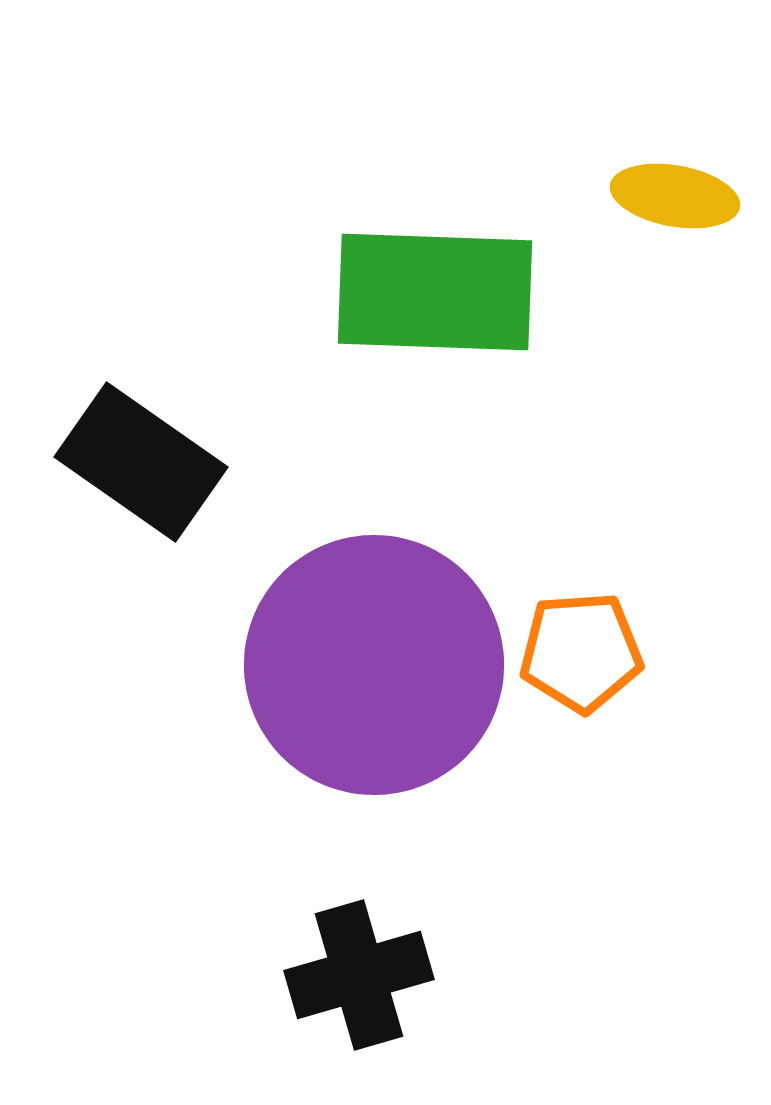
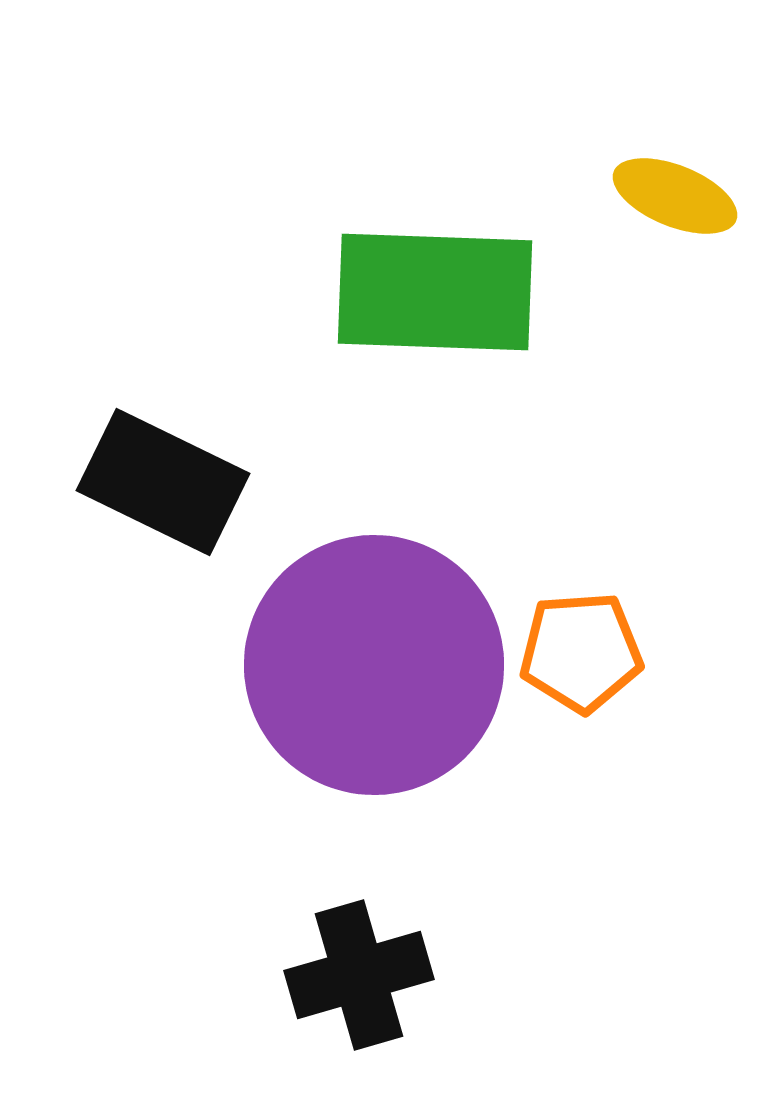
yellow ellipse: rotated 12 degrees clockwise
black rectangle: moved 22 px right, 20 px down; rotated 9 degrees counterclockwise
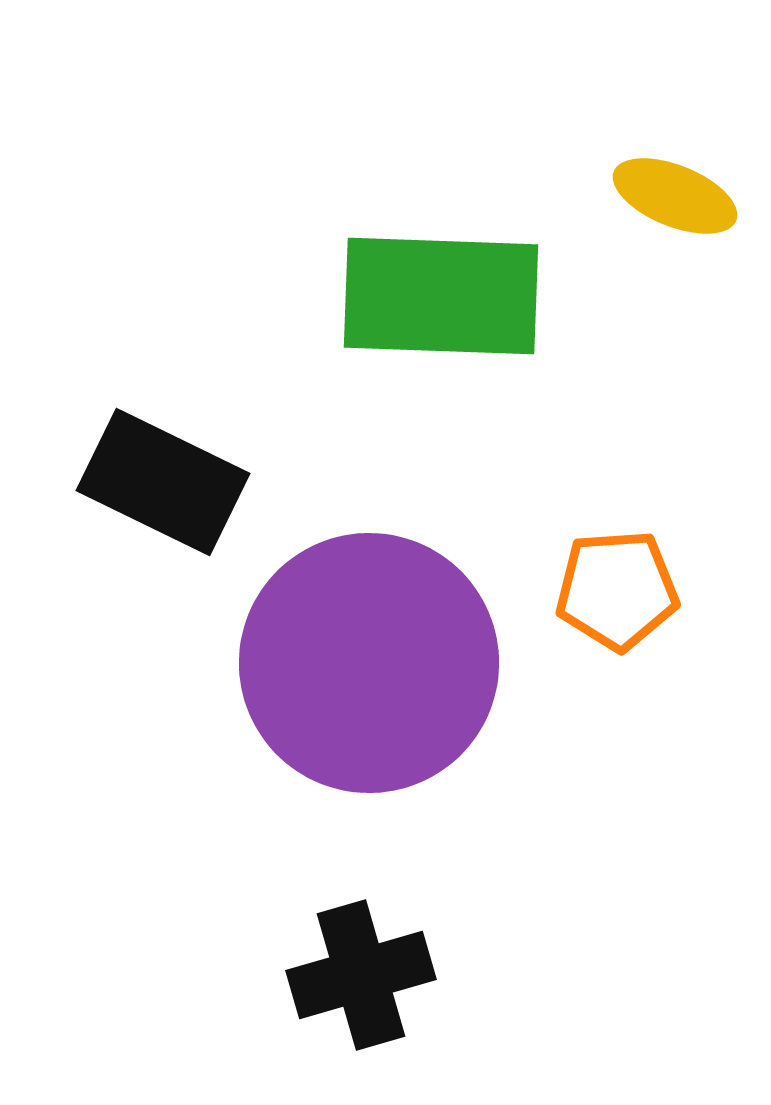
green rectangle: moved 6 px right, 4 px down
orange pentagon: moved 36 px right, 62 px up
purple circle: moved 5 px left, 2 px up
black cross: moved 2 px right
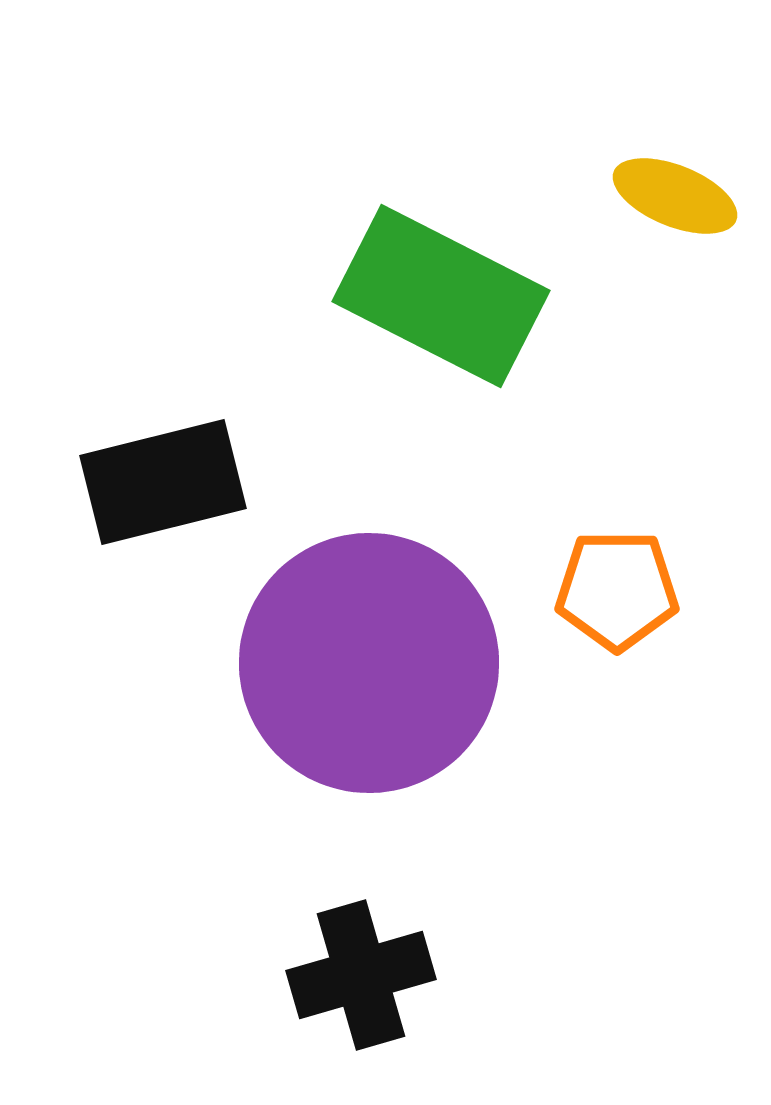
green rectangle: rotated 25 degrees clockwise
black rectangle: rotated 40 degrees counterclockwise
orange pentagon: rotated 4 degrees clockwise
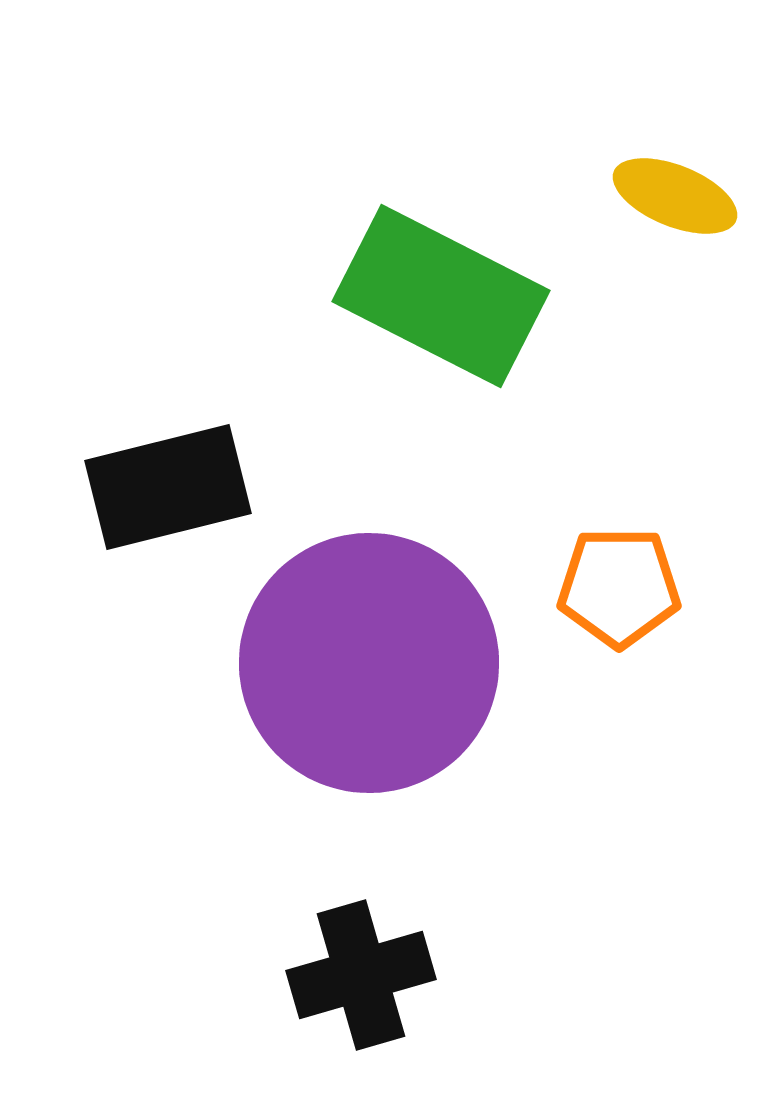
black rectangle: moved 5 px right, 5 px down
orange pentagon: moved 2 px right, 3 px up
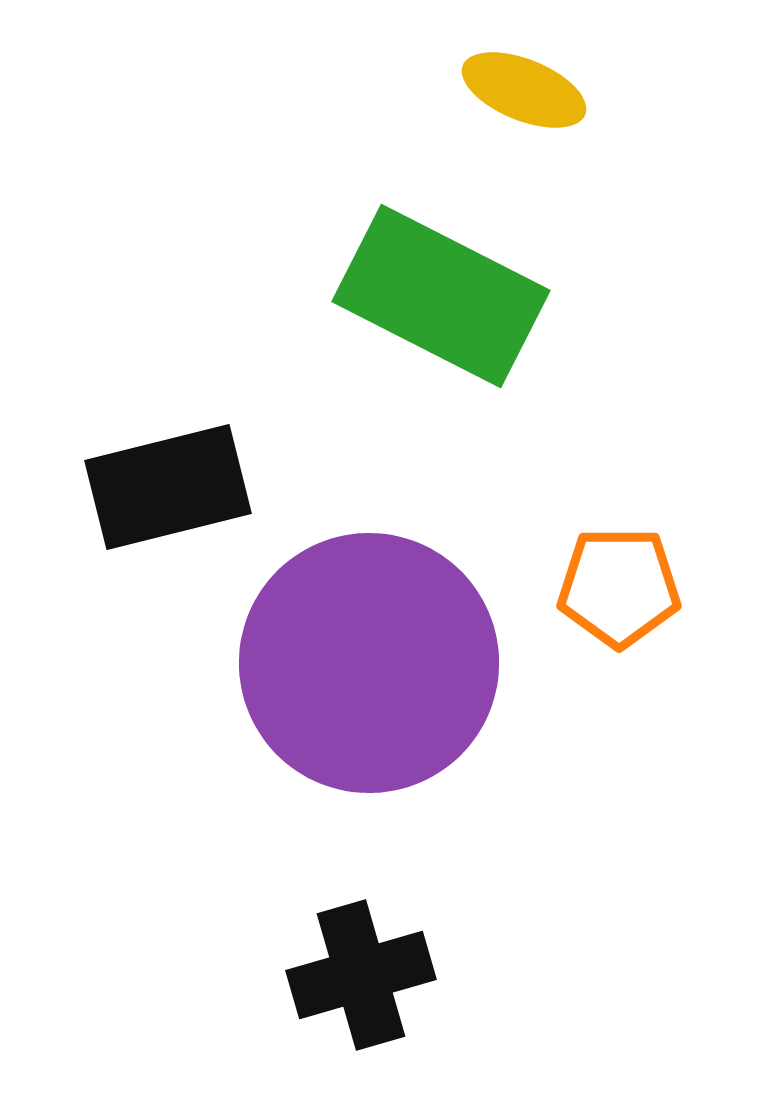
yellow ellipse: moved 151 px left, 106 px up
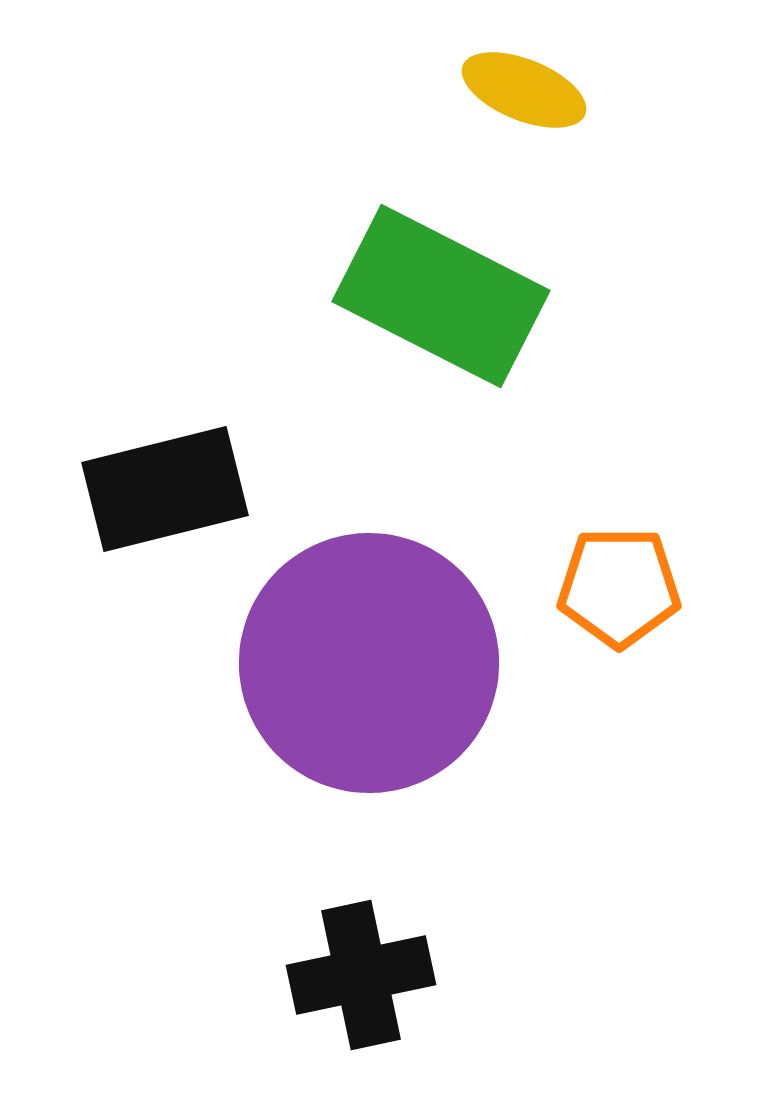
black rectangle: moved 3 px left, 2 px down
black cross: rotated 4 degrees clockwise
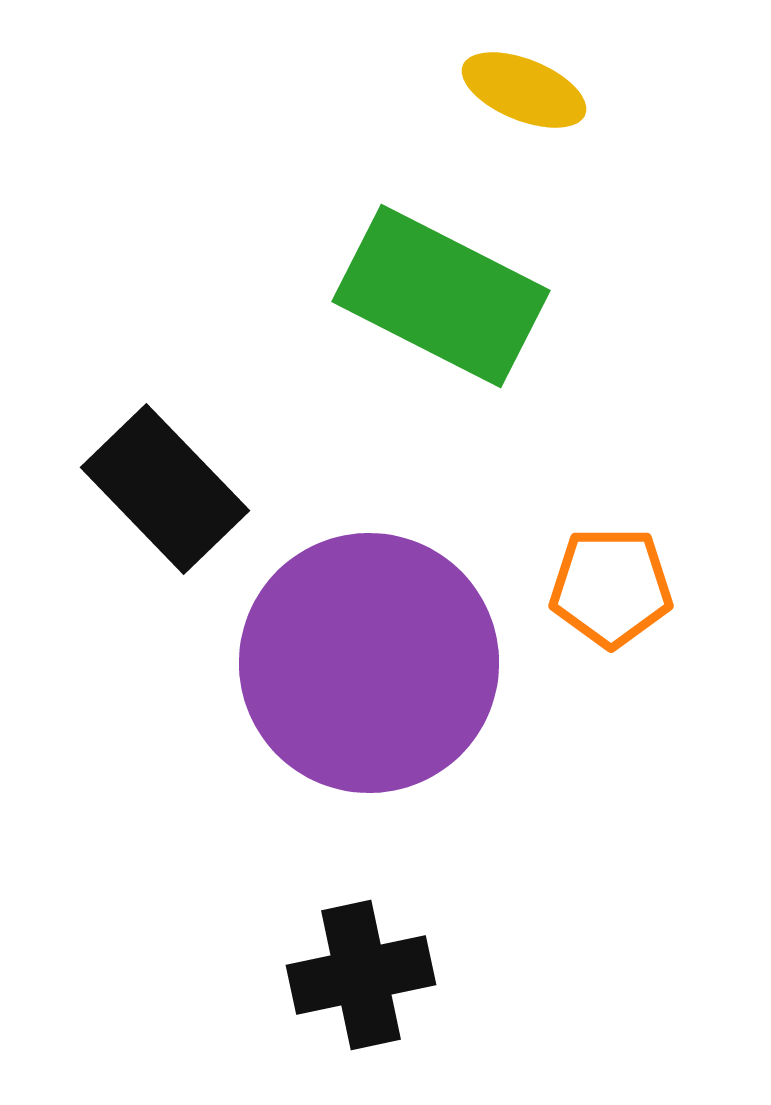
black rectangle: rotated 60 degrees clockwise
orange pentagon: moved 8 px left
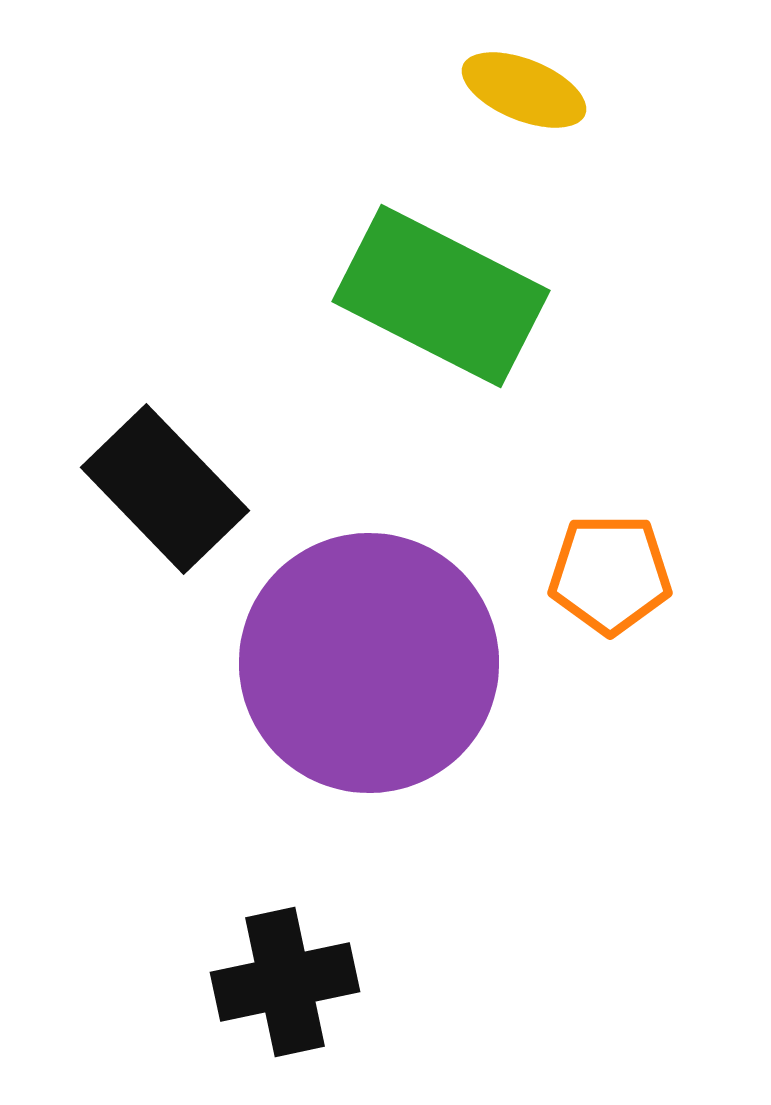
orange pentagon: moved 1 px left, 13 px up
black cross: moved 76 px left, 7 px down
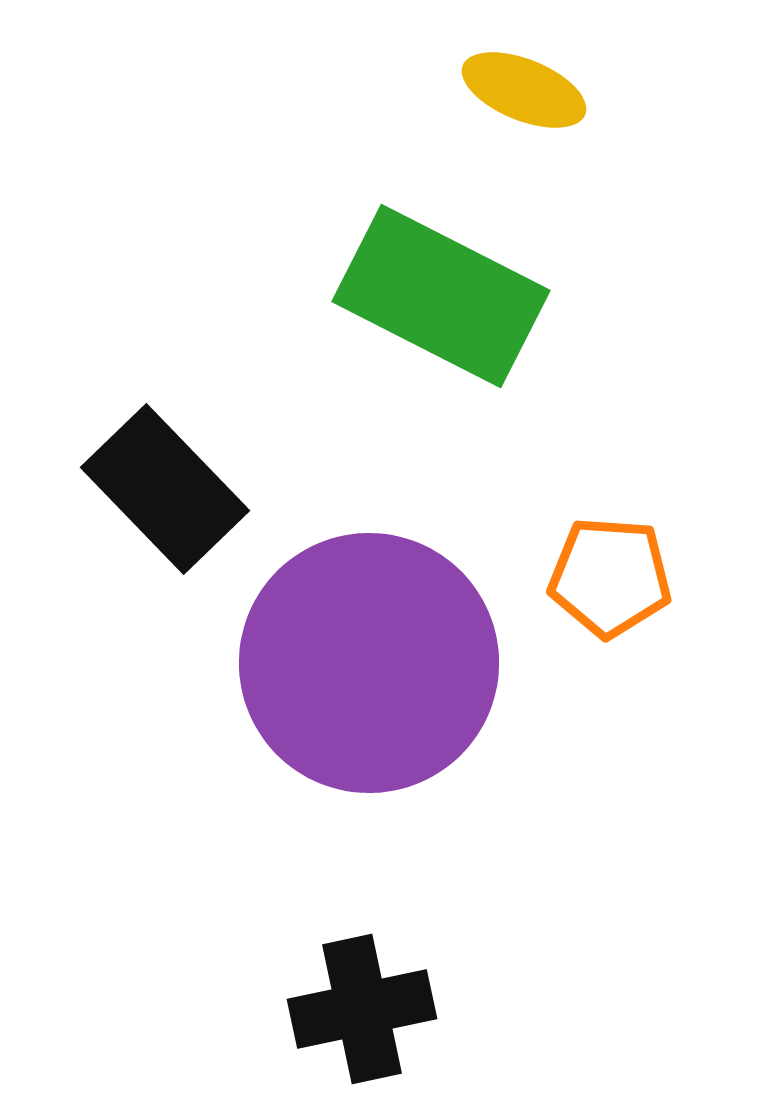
orange pentagon: moved 3 px down; rotated 4 degrees clockwise
black cross: moved 77 px right, 27 px down
